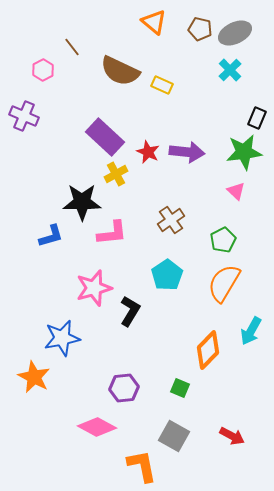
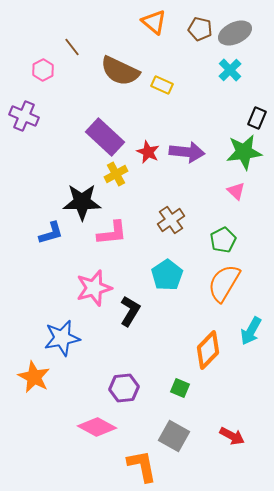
blue L-shape: moved 3 px up
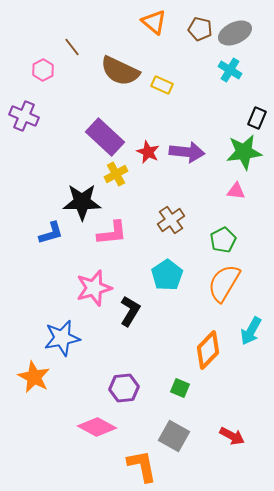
cyan cross: rotated 15 degrees counterclockwise
pink triangle: rotated 36 degrees counterclockwise
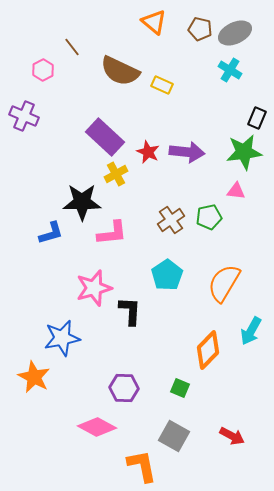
green pentagon: moved 14 px left, 23 px up; rotated 15 degrees clockwise
black L-shape: rotated 28 degrees counterclockwise
purple hexagon: rotated 8 degrees clockwise
